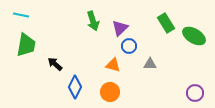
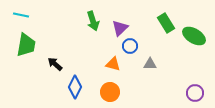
blue circle: moved 1 px right
orange triangle: moved 1 px up
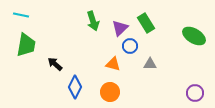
green rectangle: moved 20 px left
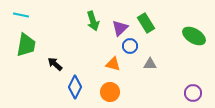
purple circle: moved 2 px left
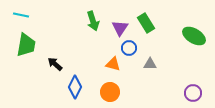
purple triangle: rotated 12 degrees counterclockwise
blue circle: moved 1 px left, 2 px down
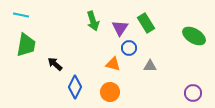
gray triangle: moved 2 px down
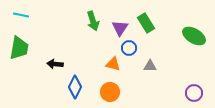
green trapezoid: moved 7 px left, 3 px down
black arrow: rotated 35 degrees counterclockwise
purple circle: moved 1 px right
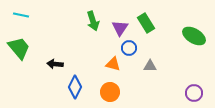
green trapezoid: rotated 50 degrees counterclockwise
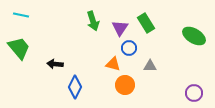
orange circle: moved 15 px right, 7 px up
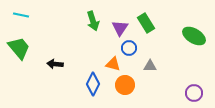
blue diamond: moved 18 px right, 3 px up
